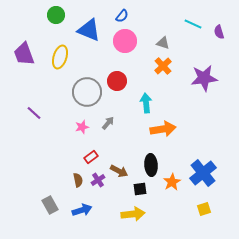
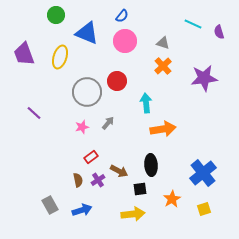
blue triangle: moved 2 px left, 3 px down
orange star: moved 17 px down
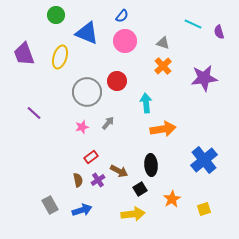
blue cross: moved 1 px right, 13 px up
black square: rotated 24 degrees counterclockwise
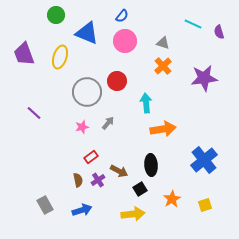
gray rectangle: moved 5 px left
yellow square: moved 1 px right, 4 px up
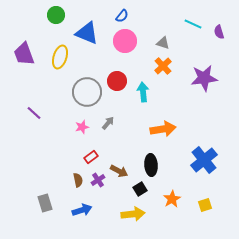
cyan arrow: moved 3 px left, 11 px up
gray rectangle: moved 2 px up; rotated 12 degrees clockwise
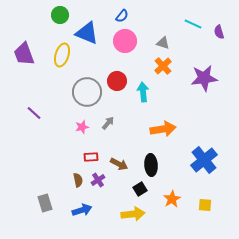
green circle: moved 4 px right
yellow ellipse: moved 2 px right, 2 px up
red rectangle: rotated 32 degrees clockwise
brown arrow: moved 7 px up
yellow square: rotated 24 degrees clockwise
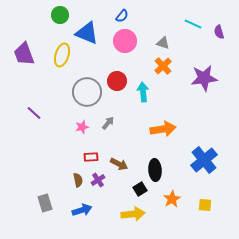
black ellipse: moved 4 px right, 5 px down
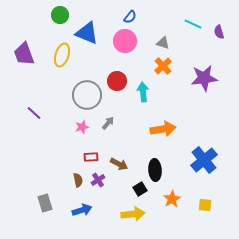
blue semicircle: moved 8 px right, 1 px down
gray circle: moved 3 px down
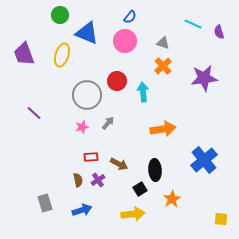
yellow square: moved 16 px right, 14 px down
